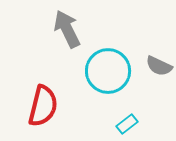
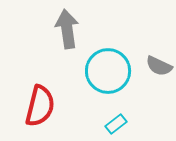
gray arrow: rotated 18 degrees clockwise
red semicircle: moved 3 px left
cyan rectangle: moved 11 px left
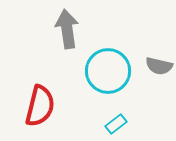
gray semicircle: rotated 12 degrees counterclockwise
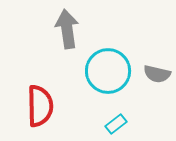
gray semicircle: moved 2 px left, 8 px down
red semicircle: rotated 15 degrees counterclockwise
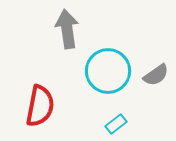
gray semicircle: moved 1 px left, 1 px down; rotated 48 degrees counterclockwise
red semicircle: rotated 12 degrees clockwise
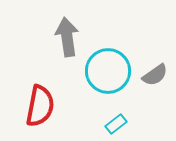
gray arrow: moved 8 px down
gray semicircle: moved 1 px left
